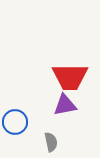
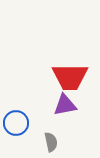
blue circle: moved 1 px right, 1 px down
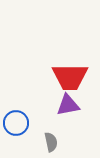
purple triangle: moved 3 px right
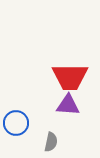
purple triangle: rotated 15 degrees clockwise
gray semicircle: rotated 24 degrees clockwise
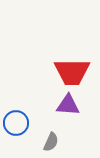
red trapezoid: moved 2 px right, 5 px up
gray semicircle: rotated 12 degrees clockwise
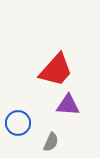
red trapezoid: moved 16 px left, 2 px up; rotated 48 degrees counterclockwise
blue circle: moved 2 px right
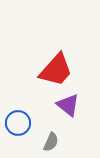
purple triangle: rotated 35 degrees clockwise
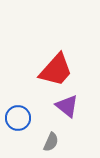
purple triangle: moved 1 px left, 1 px down
blue circle: moved 5 px up
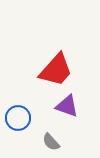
purple triangle: rotated 20 degrees counterclockwise
gray semicircle: rotated 114 degrees clockwise
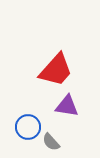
purple triangle: rotated 10 degrees counterclockwise
blue circle: moved 10 px right, 9 px down
